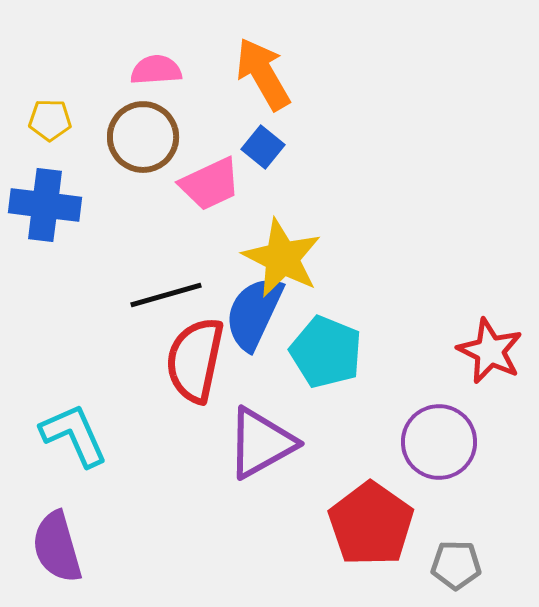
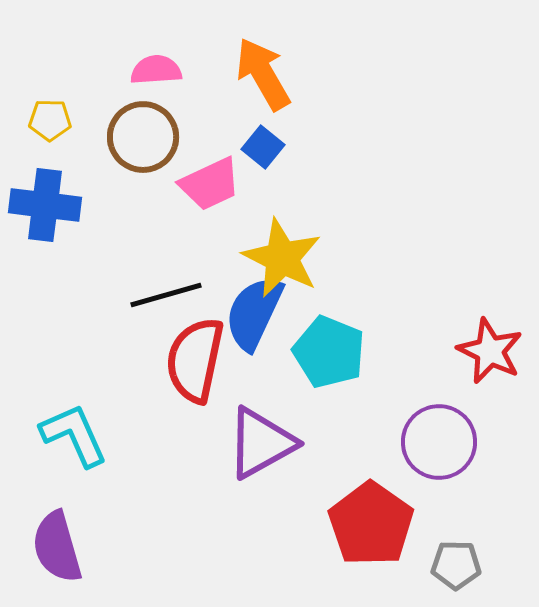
cyan pentagon: moved 3 px right
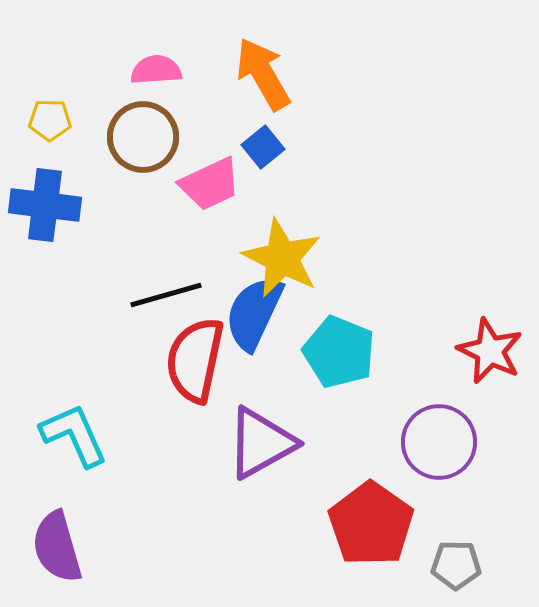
blue square: rotated 12 degrees clockwise
cyan pentagon: moved 10 px right
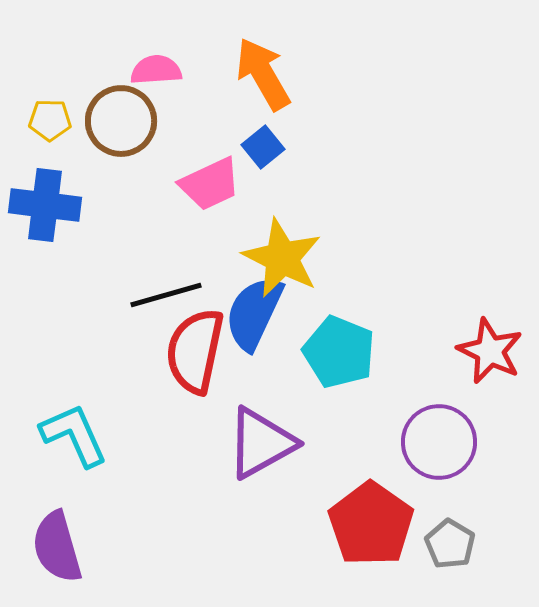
brown circle: moved 22 px left, 16 px up
red semicircle: moved 9 px up
gray pentagon: moved 6 px left, 21 px up; rotated 30 degrees clockwise
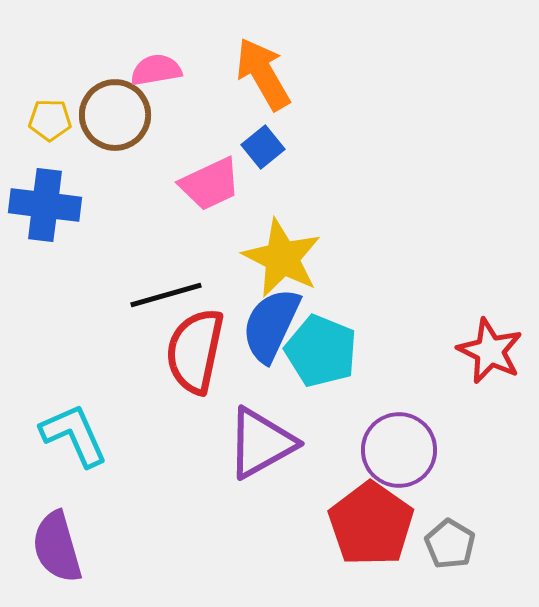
pink semicircle: rotated 6 degrees counterclockwise
brown circle: moved 6 px left, 6 px up
blue semicircle: moved 17 px right, 12 px down
cyan pentagon: moved 18 px left, 1 px up
purple circle: moved 40 px left, 8 px down
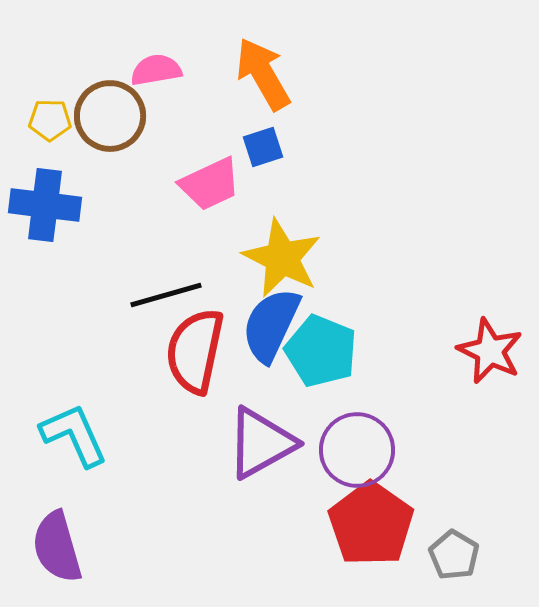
brown circle: moved 5 px left, 1 px down
blue square: rotated 21 degrees clockwise
purple circle: moved 42 px left
gray pentagon: moved 4 px right, 11 px down
